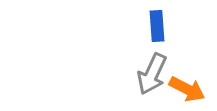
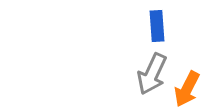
orange arrow: rotated 90 degrees clockwise
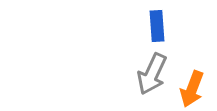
orange arrow: moved 5 px right; rotated 6 degrees counterclockwise
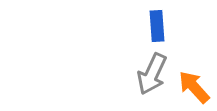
orange arrow: moved 2 px right, 2 px up; rotated 117 degrees clockwise
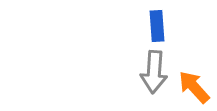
gray arrow: moved 2 px right, 2 px up; rotated 21 degrees counterclockwise
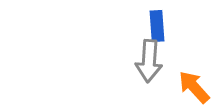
gray arrow: moved 5 px left, 11 px up
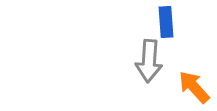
blue rectangle: moved 9 px right, 4 px up
